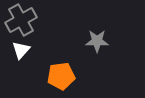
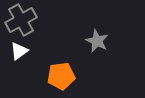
gray star: rotated 25 degrees clockwise
white triangle: moved 2 px left, 1 px down; rotated 12 degrees clockwise
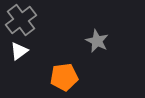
gray cross: rotated 8 degrees counterclockwise
orange pentagon: moved 3 px right, 1 px down
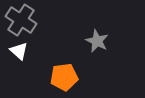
gray cross: rotated 20 degrees counterclockwise
white triangle: rotated 42 degrees counterclockwise
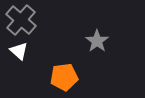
gray cross: rotated 8 degrees clockwise
gray star: rotated 10 degrees clockwise
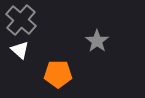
white triangle: moved 1 px right, 1 px up
orange pentagon: moved 6 px left, 3 px up; rotated 8 degrees clockwise
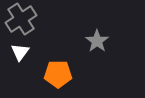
gray cross: moved 1 px up; rotated 16 degrees clockwise
white triangle: moved 2 px down; rotated 24 degrees clockwise
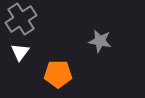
gray star: moved 3 px right; rotated 25 degrees counterclockwise
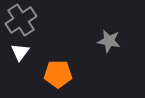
gray cross: moved 1 px down
gray star: moved 9 px right
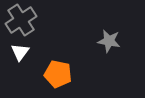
orange pentagon: rotated 12 degrees clockwise
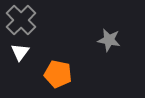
gray cross: rotated 12 degrees counterclockwise
gray star: moved 1 px up
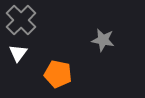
gray star: moved 6 px left
white triangle: moved 2 px left, 1 px down
